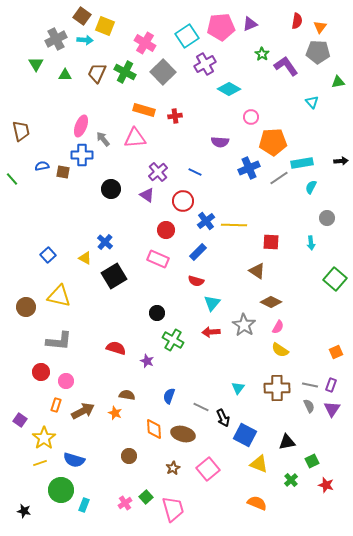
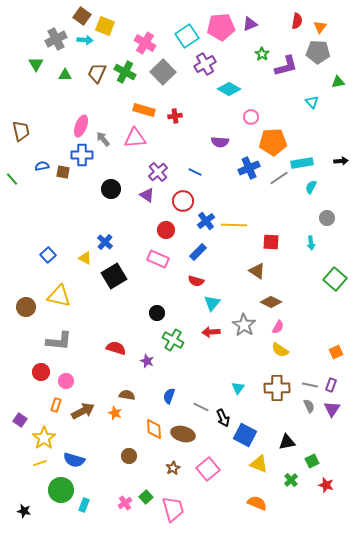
purple L-shape at (286, 66): rotated 110 degrees clockwise
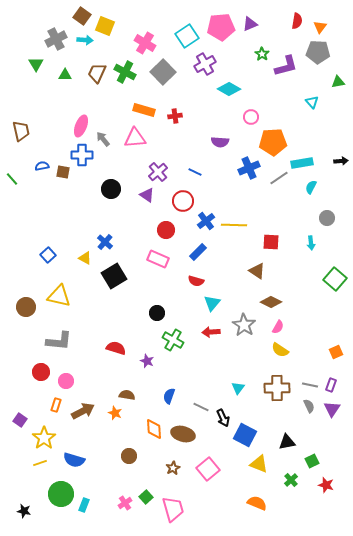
green circle at (61, 490): moved 4 px down
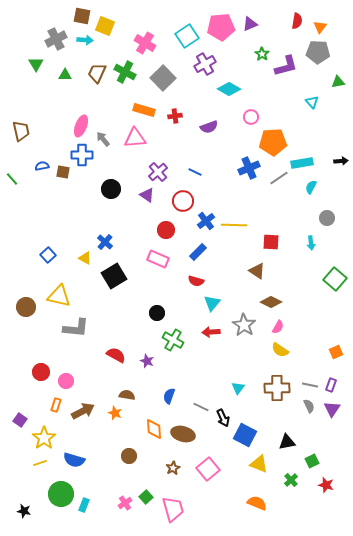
brown square at (82, 16): rotated 24 degrees counterclockwise
gray square at (163, 72): moved 6 px down
purple semicircle at (220, 142): moved 11 px left, 15 px up; rotated 24 degrees counterclockwise
gray L-shape at (59, 341): moved 17 px right, 13 px up
red semicircle at (116, 348): moved 7 px down; rotated 12 degrees clockwise
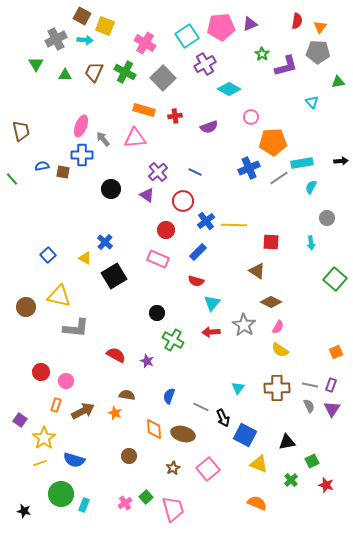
brown square at (82, 16): rotated 18 degrees clockwise
brown trapezoid at (97, 73): moved 3 px left, 1 px up
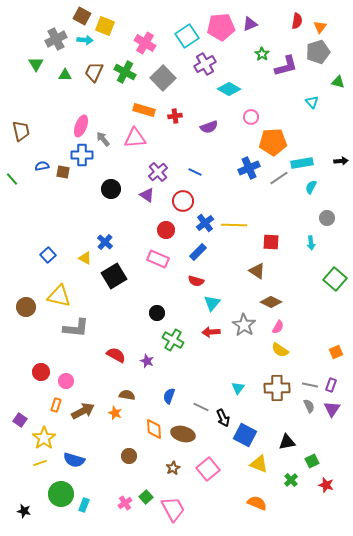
gray pentagon at (318, 52): rotated 20 degrees counterclockwise
green triangle at (338, 82): rotated 24 degrees clockwise
blue cross at (206, 221): moved 1 px left, 2 px down
pink trapezoid at (173, 509): rotated 12 degrees counterclockwise
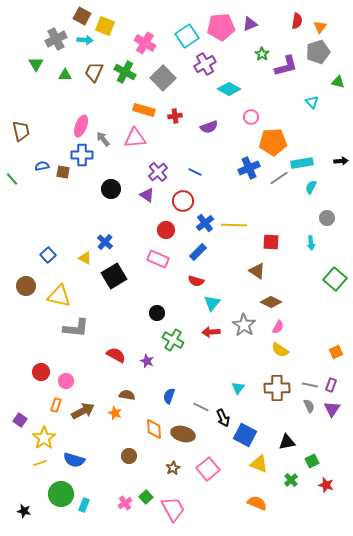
brown circle at (26, 307): moved 21 px up
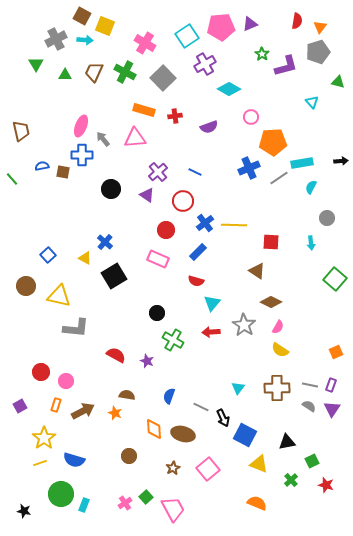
gray semicircle at (309, 406): rotated 32 degrees counterclockwise
purple square at (20, 420): moved 14 px up; rotated 24 degrees clockwise
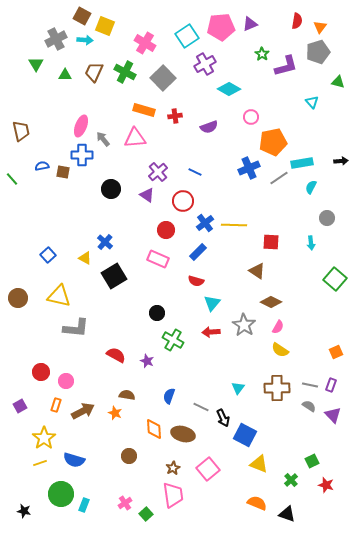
orange pentagon at (273, 142): rotated 8 degrees counterclockwise
brown circle at (26, 286): moved 8 px left, 12 px down
purple triangle at (332, 409): moved 1 px right, 6 px down; rotated 18 degrees counterclockwise
black triangle at (287, 442): moved 72 px down; rotated 30 degrees clockwise
green square at (146, 497): moved 17 px down
pink trapezoid at (173, 509): moved 14 px up; rotated 20 degrees clockwise
